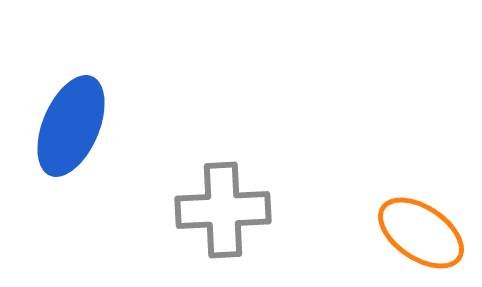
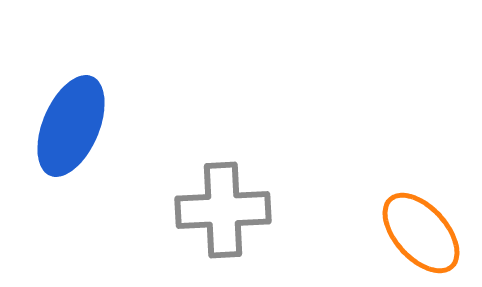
orange ellipse: rotated 14 degrees clockwise
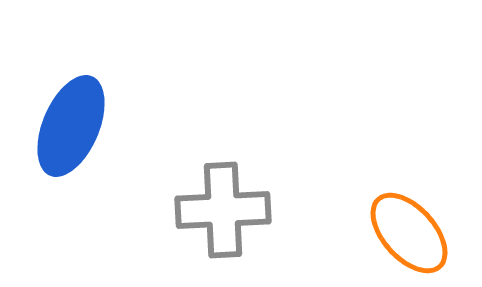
orange ellipse: moved 12 px left
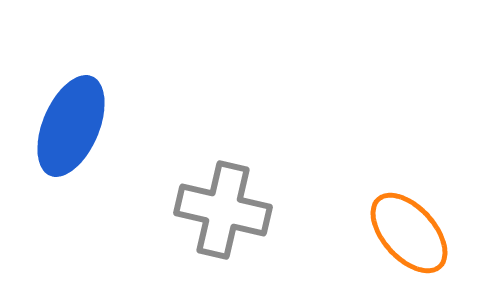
gray cross: rotated 16 degrees clockwise
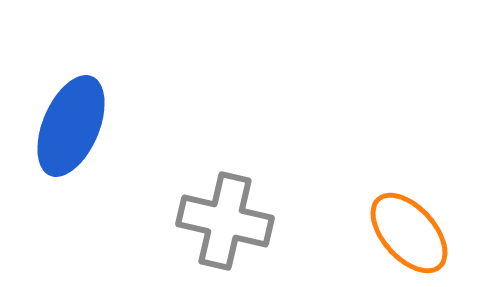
gray cross: moved 2 px right, 11 px down
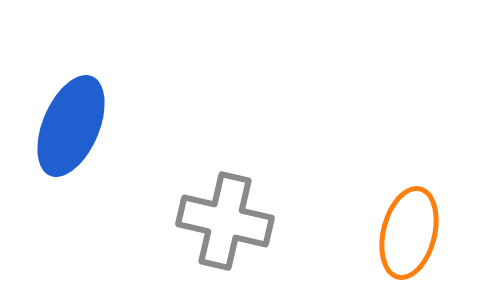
orange ellipse: rotated 56 degrees clockwise
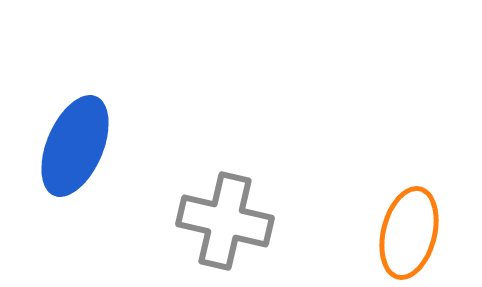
blue ellipse: moved 4 px right, 20 px down
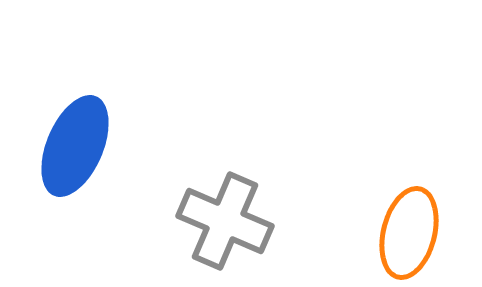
gray cross: rotated 10 degrees clockwise
